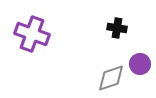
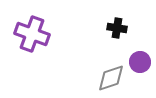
purple circle: moved 2 px up
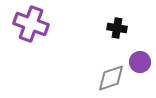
purple cross: moved 1 px left, 10 px up
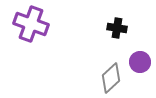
gray diamond: rotated 24 degrees counterclockwise
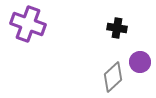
purple cross: moved 3 px left
gray diamond: moved 2 px right, 1 px up
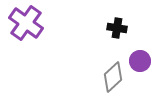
purple cross: moved 2 px left, 1 px up; rotated 16 degrees clockwise
purple circle: moved 1 px up
